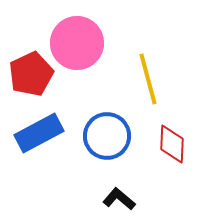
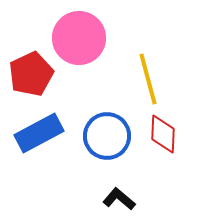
pink circle: moved 2 px right, 5 px up
red diamond: moved 9 px left, 10 px up
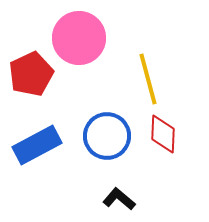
blue rectangle: moved 2 px left, 12 px down
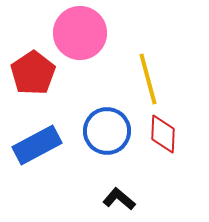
pink circle: moved 1 px right, 5 px up
red pentagon: moved 2 px right, 1 px up; rotated 9 degrees counterclockwise
blue circle: moved 5 px up
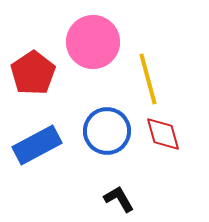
pink circle: moved 13 px right, 9 px down
red diamond: rotated 18 degrees counterclockwise
black L-shape: rotated 20 degrees clockwise
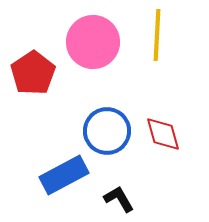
yellow line: moved 9 px right, 44 px up; rotated 18 degrees clockwise
blue rectangle: moved 27 px right, 30 px down
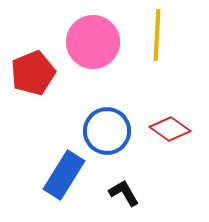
red pentagon: rotated 12 degrees clockwise
red diamond: moved 7 px right, 5 px up; rotated 39 degrees counterclockwise
blue rectangle: rotated 30 degrees counterclockwise
black L-shape: moved 5 px right, 6 px up
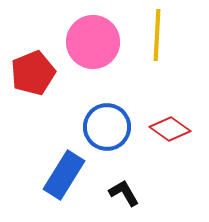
blue circle: moved 4 px up
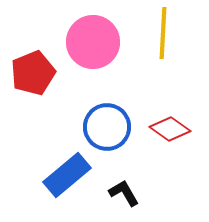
yellow line: moved 6 px right, 2 px up
blue rectangle: moved 3 px right; rotated 18 degrees clockwise
